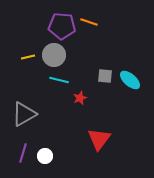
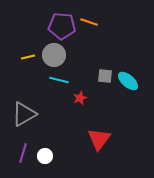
cyan ellipse: moved 2 px left, 1 px down
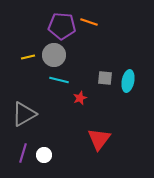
gray square: moved 2 px down
cyan ellipse: rotated 60 degrees clockwise
white circle: moved 1 px left, 1 px up
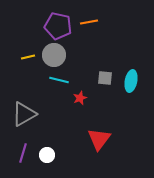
orange line: rotated 30 degrees counterclockwise
purple pentagon: moved 4 px left; rotated 8 degrees clockwise
cyan ellipse: moved 3 px right
white circle: moved 3 px right
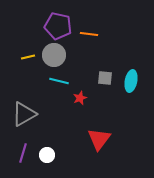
orange line: moved 12 px down; rotated 18 degrees clockwise
cyan line: moved 1 px down
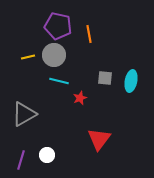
orange line: rotated 72 degrees clockwise
purple line: moved 2 px left, 7 px down
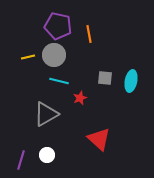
gray triangle: moved 22 px right
red triangle: rotated 25 degrees counterclockwise
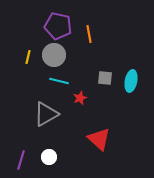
yellow line: rotated 64 degrees counterclockwise
white circle: moved 2 px right, 2 px down
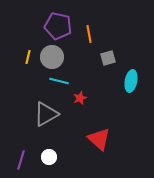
gray circle: moved 2 px left, 2 px down
gray square: moved 3 px right, 20 px up; rotated 21 degrees counterclockwise
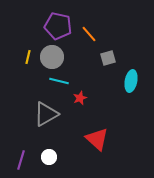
orange line: rotated 30 degrees counterclockwise
red triangle: moved 2 px left
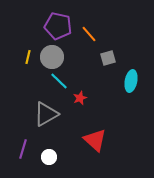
cyan line: rotated 30 degrees clockwise
red triangle: moved 2 px left, 1 px down
purple line: moved 2 px right, 11 px up
